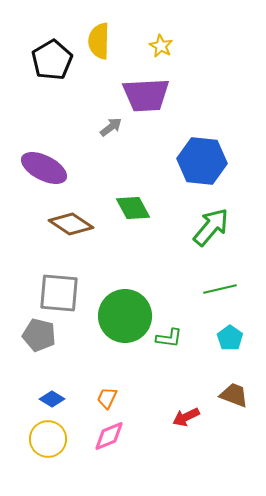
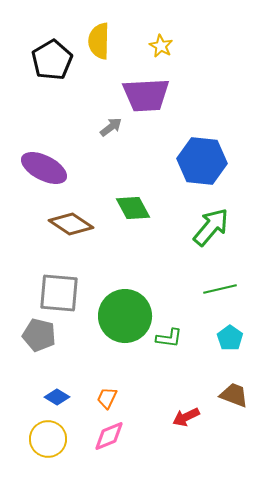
blue diamond: moved 5 px right, 2 px up
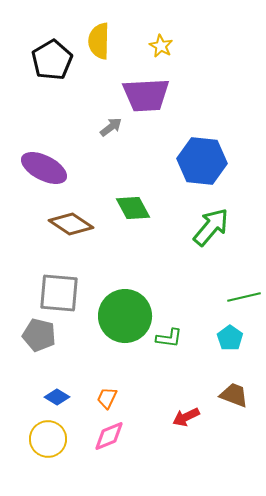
green line: moved 24 px right, 8 px down
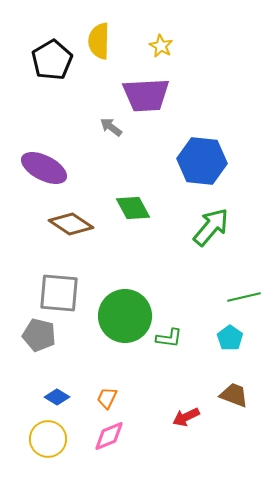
gray arrow: rotated 105 degrees counterclockwise
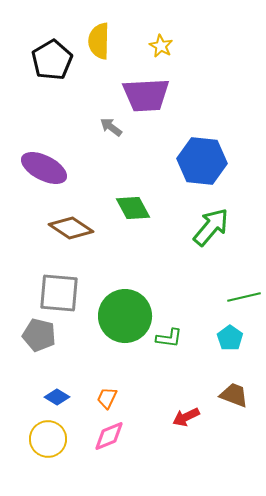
brown diamond: moved 4 px down
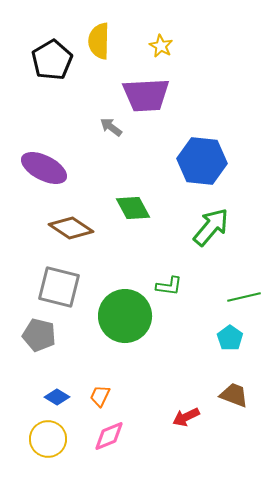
gray square: moved 6 px up; rotated 9 degrees clockwise
green L-shape: moved 52 px up
orange trapezoid: moved 7 px left, 2 px up
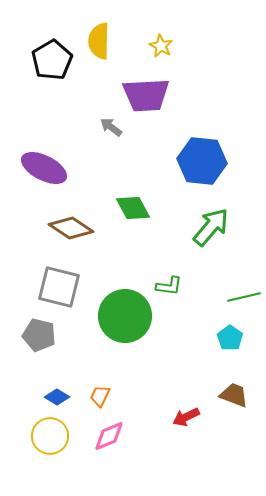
yellow circle: moved 2 px right, 3 px up
